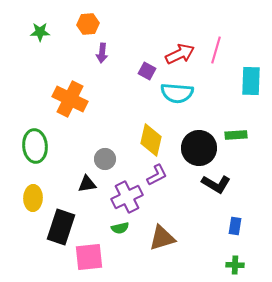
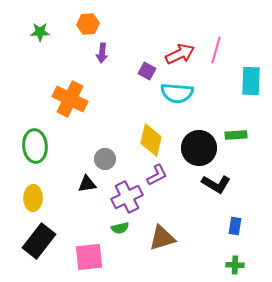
black rectangle: moved 22 px left, 14 px down; rotated 20 degrees clockwise
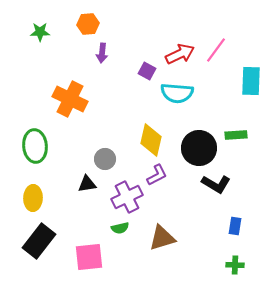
pink line: rotated 20 degrees clockwise
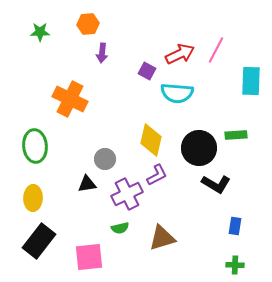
pink line: rotated 8 degrees counterclockwise
purple cross: moved 3 px up
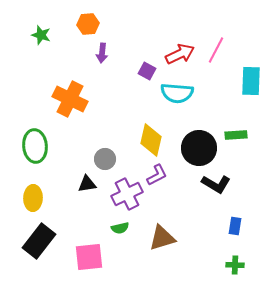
green star: moved 1 px right, 3 px down; rotated 18 degrees clockwise
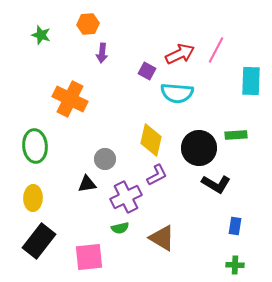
purple cross: moved 1 px left, 3 px down
brown triangle: rotated 48 degrees clockwise
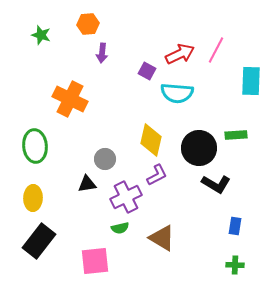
pink square: moved 6 px right, 4 px down
